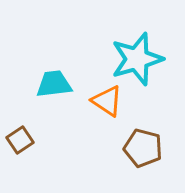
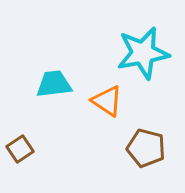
cyan star: moved 6 px right, 6 px up; rotated 6 degrees clockwise
brown square: moved 9 px down
brown pentagon: moved 3 px right
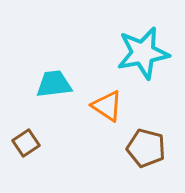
orange triangle: moved 5 px down
brown square: moved 6 px right, 6 px up
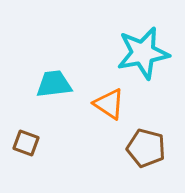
orange triangle: moved 2 px right, 2 px up
brown square: rotated 36 degrees counterclockwise
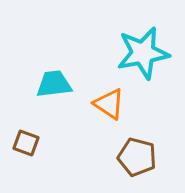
brown pentagon: moved 9 px left, 9 px down
